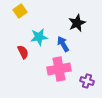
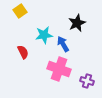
cyan star: moved 5 px right, 2 px up
pink cross: rotated 30 degrees clockwise
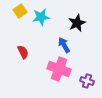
cyan star: moved 3 px left, 18 px up
blue arrow: moved 1 px right, 1 px down
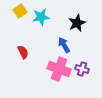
purple cross: moved 5 px left, 12 px up
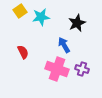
pink cross: moved 2 px left
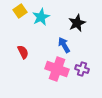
cyan star: rotated 18 degrees counterclockwise
